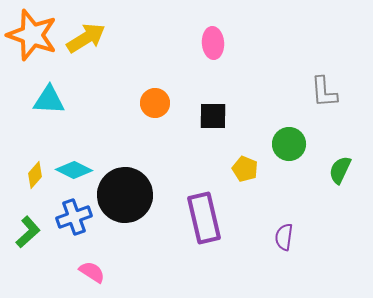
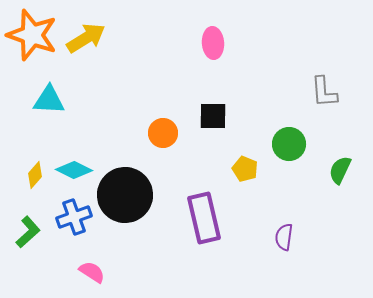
orange circle: moved 8 px right, 30 px down
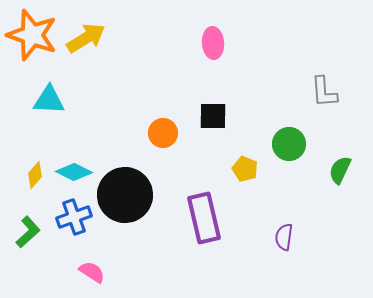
cyan diamond: moved 2 px down
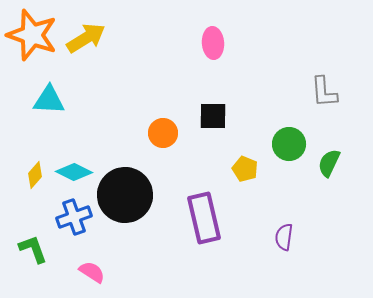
green semicircle: moved 11 px left, 7 px up
green L-shape: moved 5 px right, 17 px down; rotated 68 degrees counterclockwise
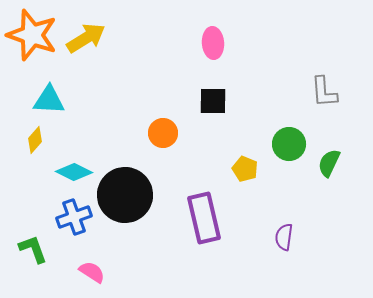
black square: moved 15 px up
yellow diamond: moved 35 px up
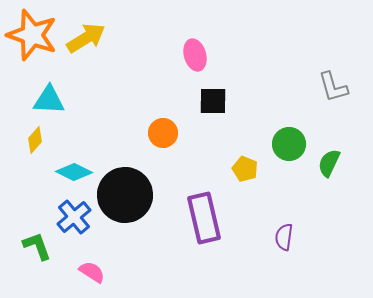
pink ellipse: moved 18 px left, 12 px down; rotated 12 degrees counterclockwise
gray L-shape: moved 9 px right, 5 px up; rotated 12 degrees counterclockwise
blue cross: rotated 20 degrees counterclockwise
green L-shape: moved 4 px right, 3 px up
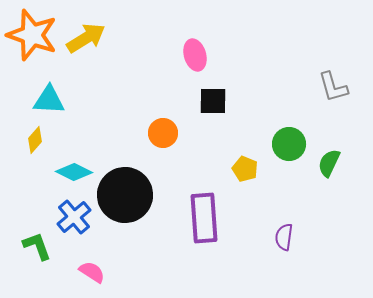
purple rectangle: rotated 9 degrees clockwise
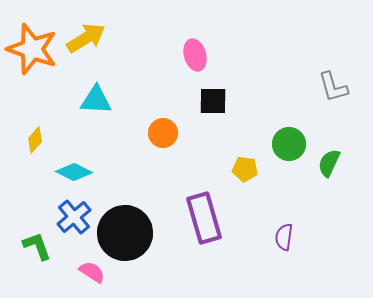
orange star: moved 14 px down
cyan triangle: moved 47 px right
yellow pentagon: rotated 15 degrees counterclockwise
black circle: moved 38 px down
purple rectangle: rotated 12 degrees counterclockwise
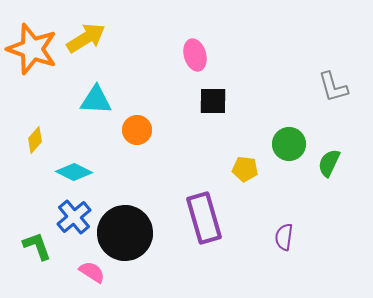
orange circle: moved 26 px left, 3 px up
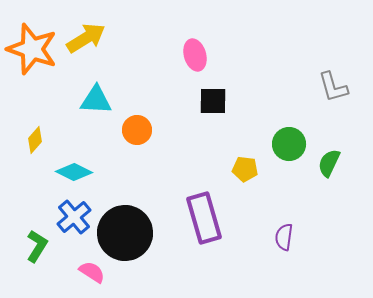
green L-shape: rotated 52 degrees clockwise
